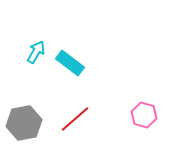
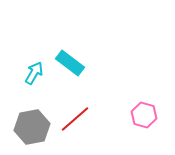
cyan arrow: moved 2 px left, 21 px down
gray hexagon: moved 8 px right, 4 px down
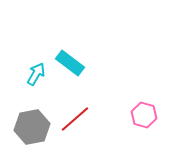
cyan arrow: moved 2 px right, 1 px down
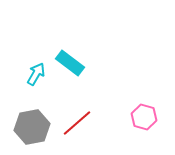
pink hexagon: moved 2 px down
red line: moved 2 px right, 4 px down
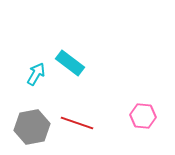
pink hexagon: moved 1 px left, 1 px up; rotated 10 degrees counterclockwise
red line: rotated 60 degrees clockwise
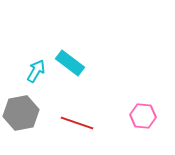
cyan arrow: moved 3 px up
gray hexagon: moved 11 px left, 14 px up
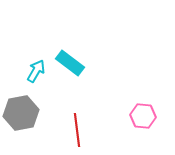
red line: moved 7 px down; rotated 64 degrees clockwise
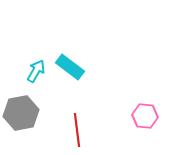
cyan rectangle: moved 4 px down
pink hexagon: moved 2 px right
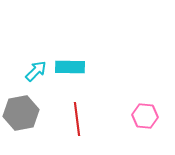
cyan rectangle: rotated 36 degrees counterclockwise
cyan arrow: rotated 15 degrees clockwise
red line: moved 11 px up
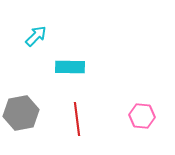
cyan arrow: moved 35 px up
pink hexagon: moved 3 px left
